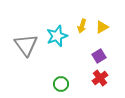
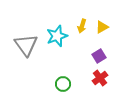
green circle: moved 2 px right
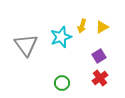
cyan star: moved 4 px right, 1 px down
green circle: moved 1 px left, 1 px up
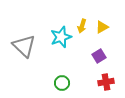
gray triangle: moved 2 px left, 1 px down; rotated 10 degrees counterclockwise
red cross: moved 6 px right, 4 px down; rotated 28 degrees clockwise
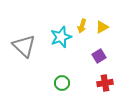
red cross: moved 1 px left, 1 px down
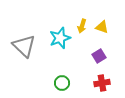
yellow triangle: rotated 48 degrees clockwise
cyan star: moved 1 px left, 1 px down
red cross: moved 3 px left
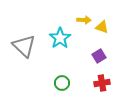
yellow arrow: moved 2 px right, 6 px up; rotated 104 degrees counterclockwise
cyan star: rotated 15 degrees counterclockwise
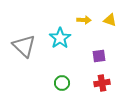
yellow triangle: moved 8 px right, 7 px up
purple square: rotated 24 degrees clockwise
